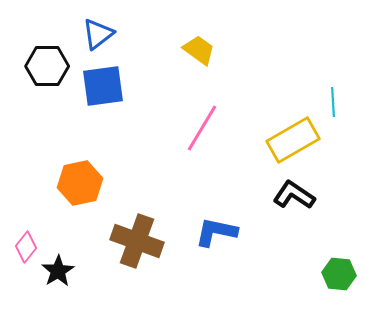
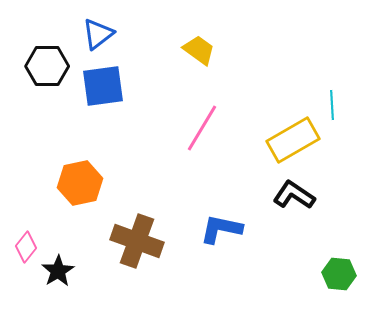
cyan line: moved 1 px left, 3 px down
blue L-shape: moved 5 px right, 3 px up
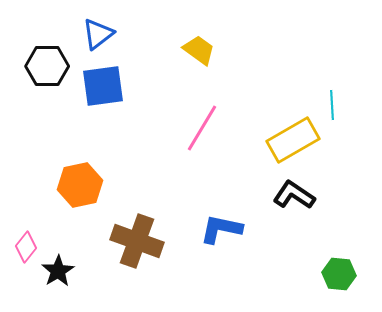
orange hexagon: moved 2 px down
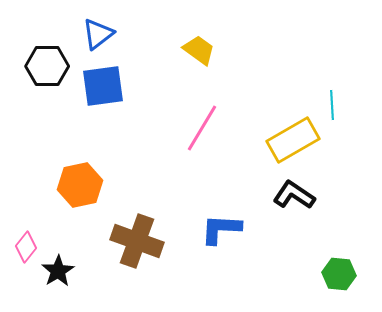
blue L-shape: rotated 9 degrees counterclockwise
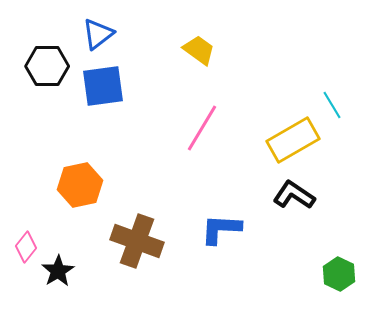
cyan line: rotated 28 degrees counterclockwise
green hexagon: rotated 20 degrees clockwise
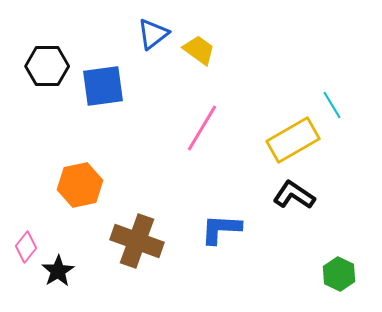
blue triangle: moved 55 px right
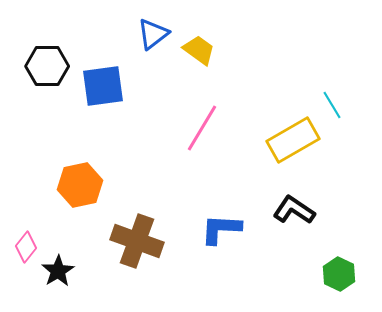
black L-shape: moved 15 px down
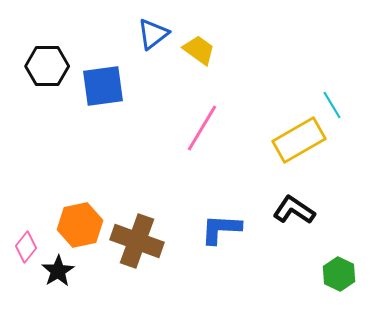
yellow rectangle: moved 6 px right
orange hexagon: moved 40 px down
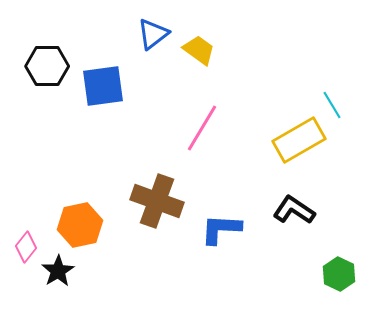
brown cross: moved 20 px right, 40 px up
